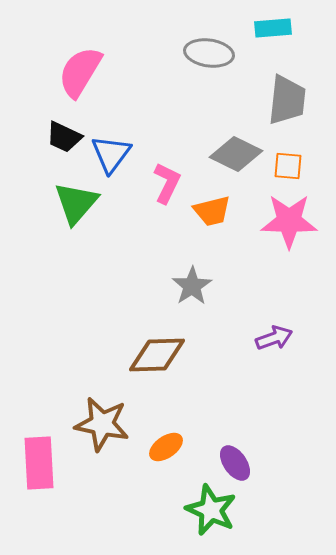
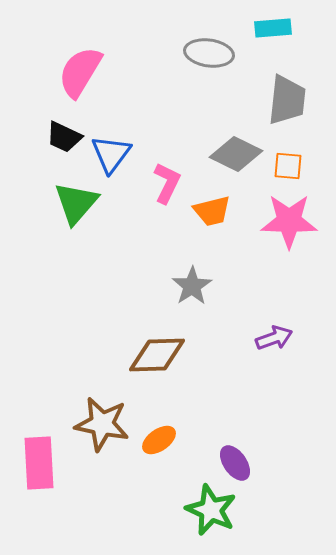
orange ellipse: moved 7 px left, 7 px up
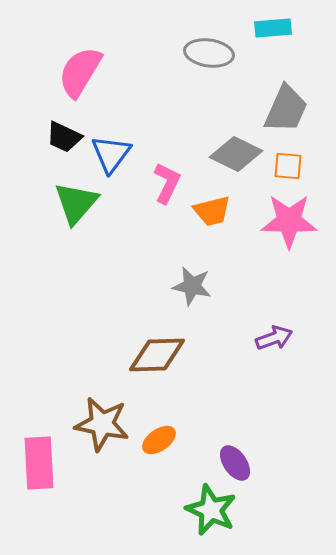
gray trapezoid: moved 1 px left, 9 px down; rotated 18 degrees clockwise
gray star: rotated 27 degrees counterclockwise
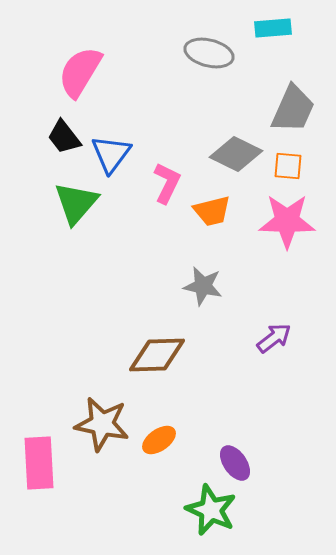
gray ellipse: rotated 6 degrees clockwise
gray trapezoid: moved 7 px right
black trapezoid: rotated 27 degrees clockwise
pink star: moved 2 px left
gray star: moved 11 px right
purple arrow: rotated 18 degrees counterclockwise
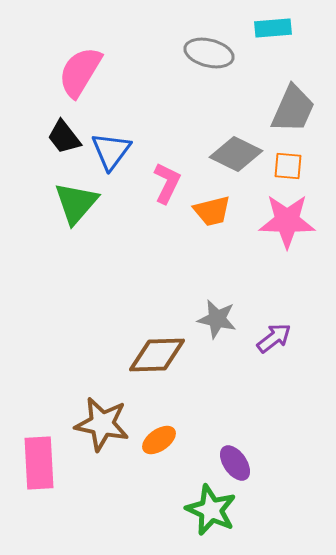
blue triangle: moved 3 px up
gray star: moved 14 px right, 33 px down
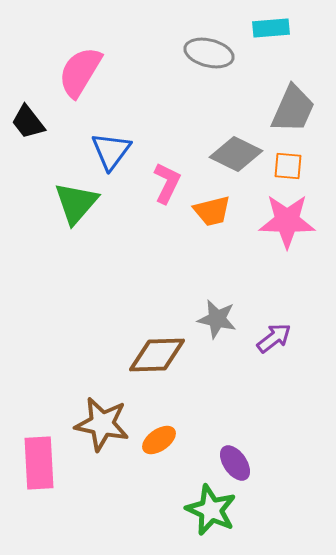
cyan rectangle: moved 2 px left
black trapezoid: moved 36 px left, 15 px up
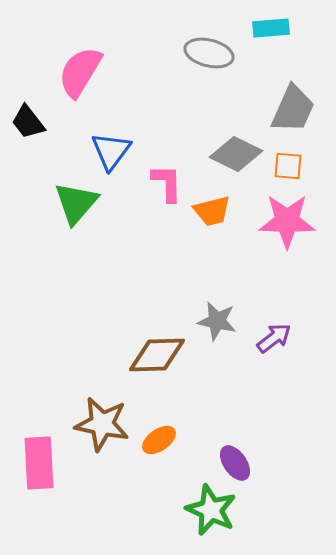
pink L-shape: rotated 27 degrees counterclockwise
gray star: moved 2 px down
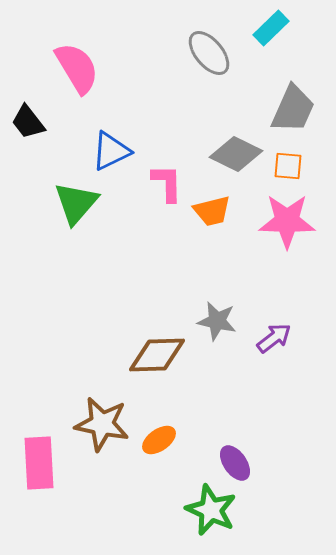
cyan rectangle: rotated 39 degrees counterclockwise
gray ellipse: rotated 36 degrees clockwise
pink semicircle: moved 3 px left, 4 px up; rotated 118 degrees clockwise
blue triangle: rotated 27 degrees clockwise
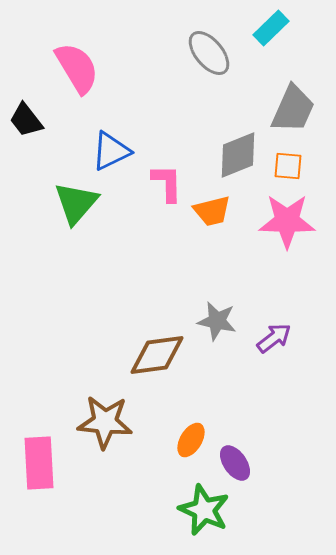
black trapezoid: moved 2 px left, 2 px up
gray diamond: moved 2 px right, 1 px down; rotated 48 degrees counterclockwise
brown diamond: rotated 6 degrees counterclockwise
brown star: moved 3 px right, 2 px up; rotated 6 degrees counterclockwise
orange ellipse: moved 32 px right; rotated 24 degrees counterclockwise
green star: moved 7 px left
